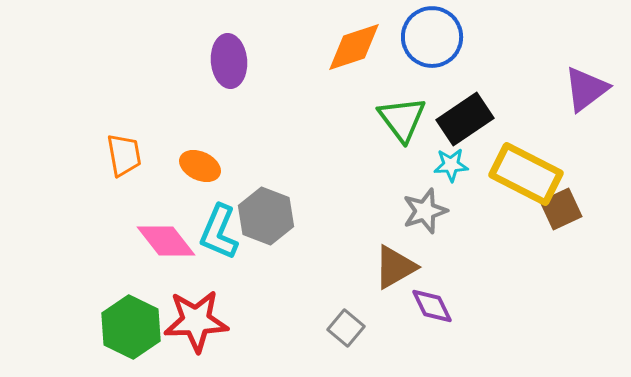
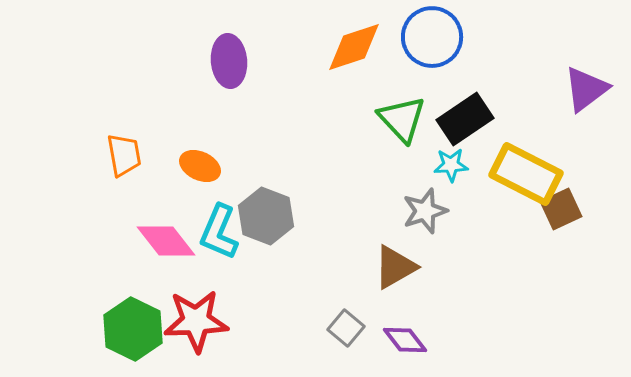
green triangle: rotated 6 degrees counterclockwise
purple diamond: moved 27 px left, 34 px down; rotated 12 degrees counterclockwise
green hexagon: moved 2 px right, 2 px down
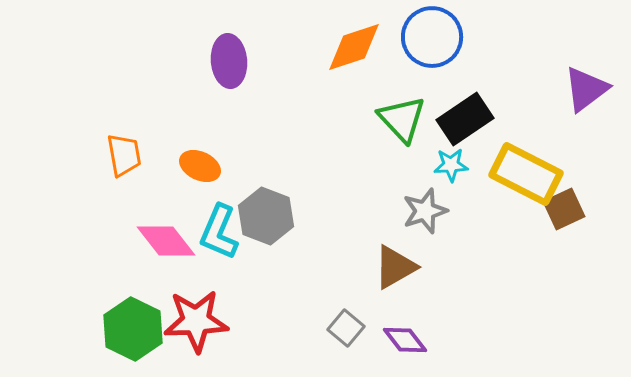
brown square: moved 3 px right
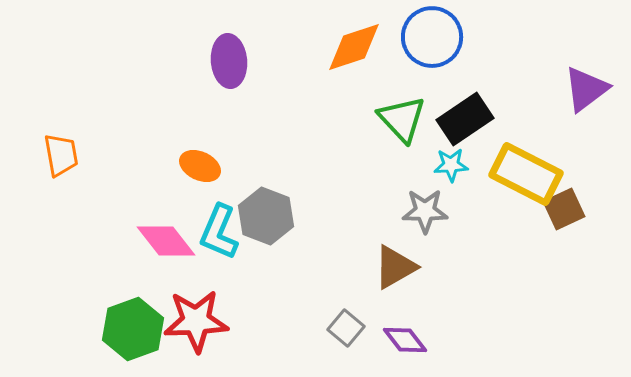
orange trapezoid: moved 63 px left
gray star: rotated 18 degrees clockwise
green hexagon: rotated 14 degrees clockwise
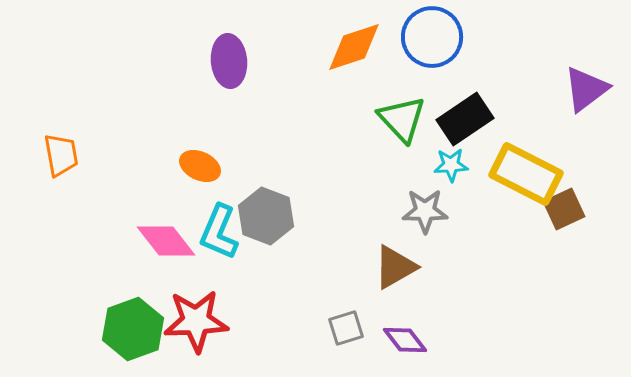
gray square: rotated 33 degrees clockwise
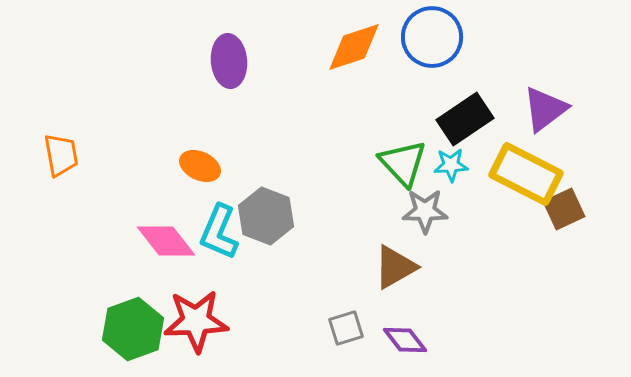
purple triangle: moved 41 px left, 20 px down
green triangle: moved 1 px right, 44 px down
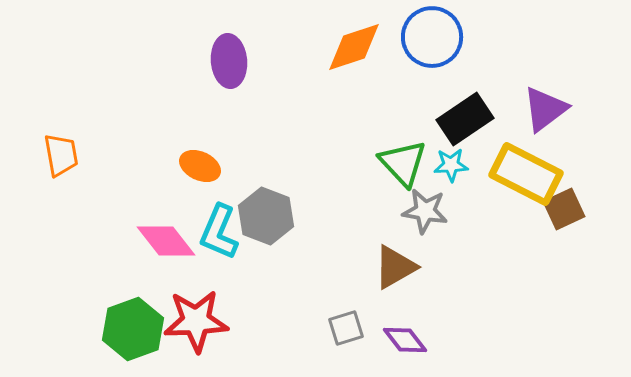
gray star: rotated 9 degrees clockwise
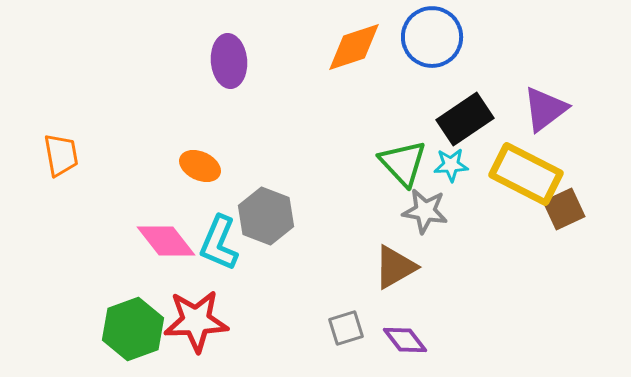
cyan L-shape: moved 11 px down
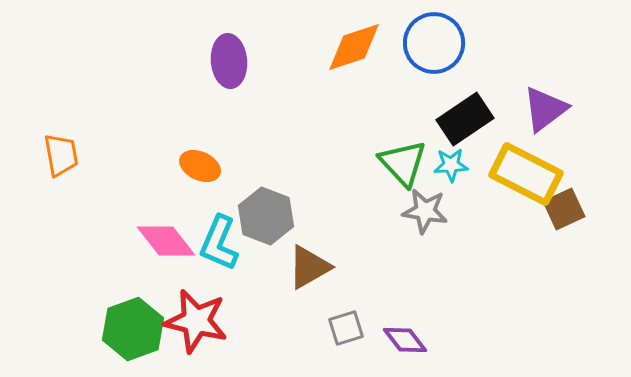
blue circle: moved 2 px right, 6 px down
brown triangle: moved 86 px left
red star: rotated 16 degrees clockwise
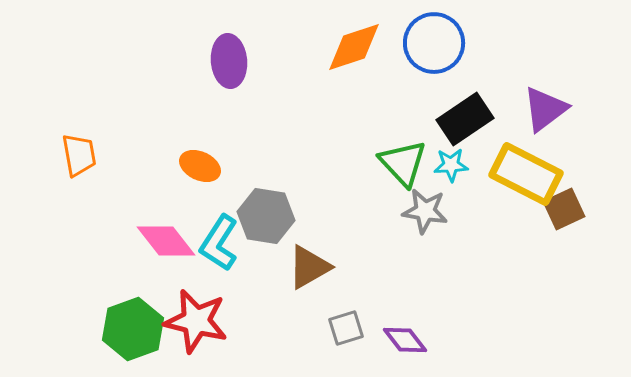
orange trapezoid: moved 18 px right
gray hexagon: rotated 12 degrees counterclockwise
cyan L-shape: rotated 10 degrees clockwise
